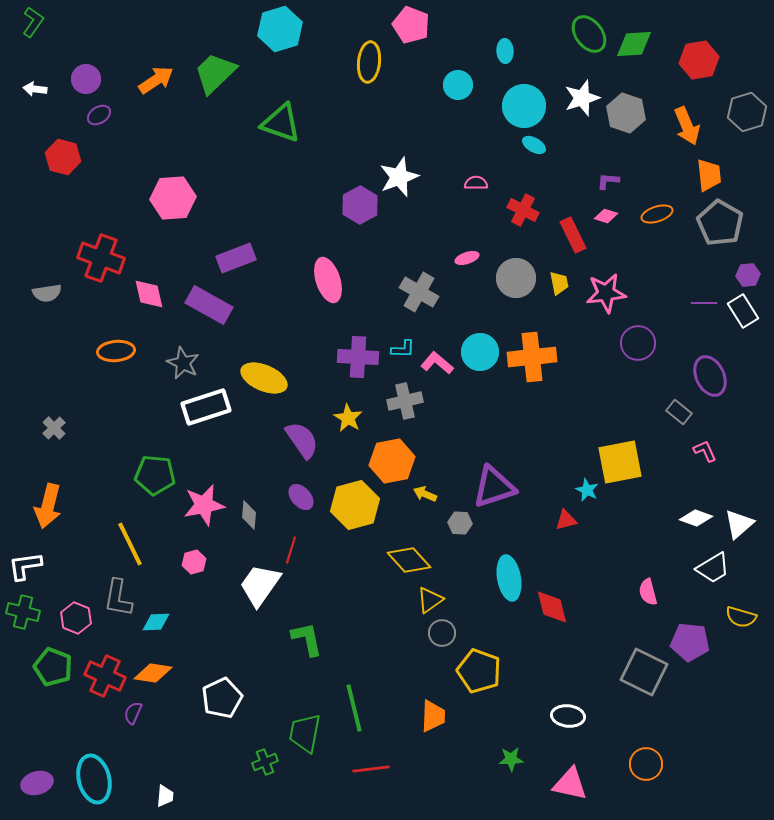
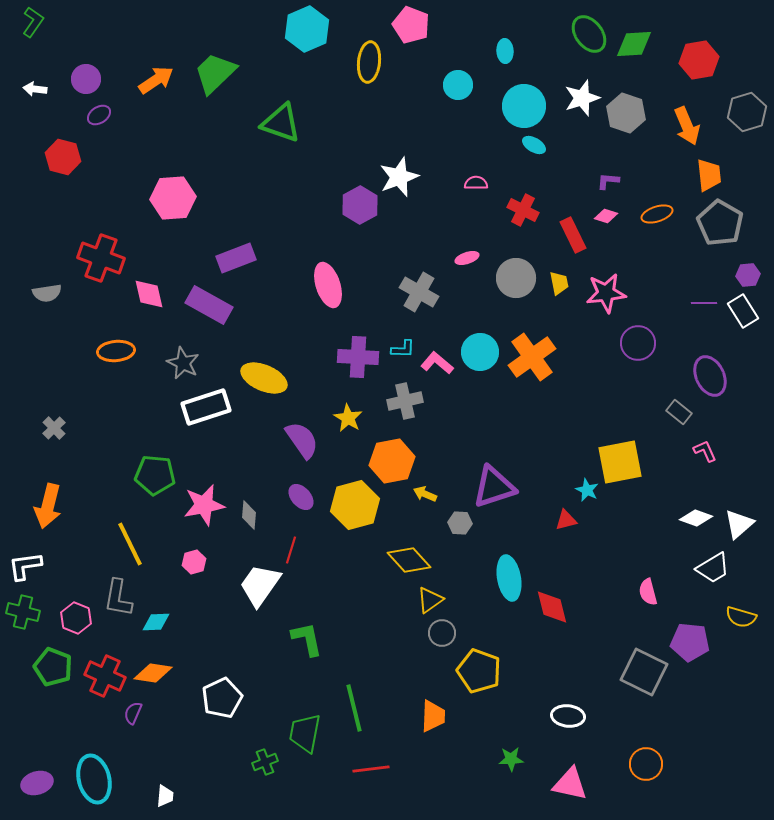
cyan hexagon at (280, 29): moved 27 px right; rotated 6 degrees counterclockwise
pink ellipse at (328, 280): moved 5 px down
orange cross at (532, 357): rotated 30 degrees counterclockwise
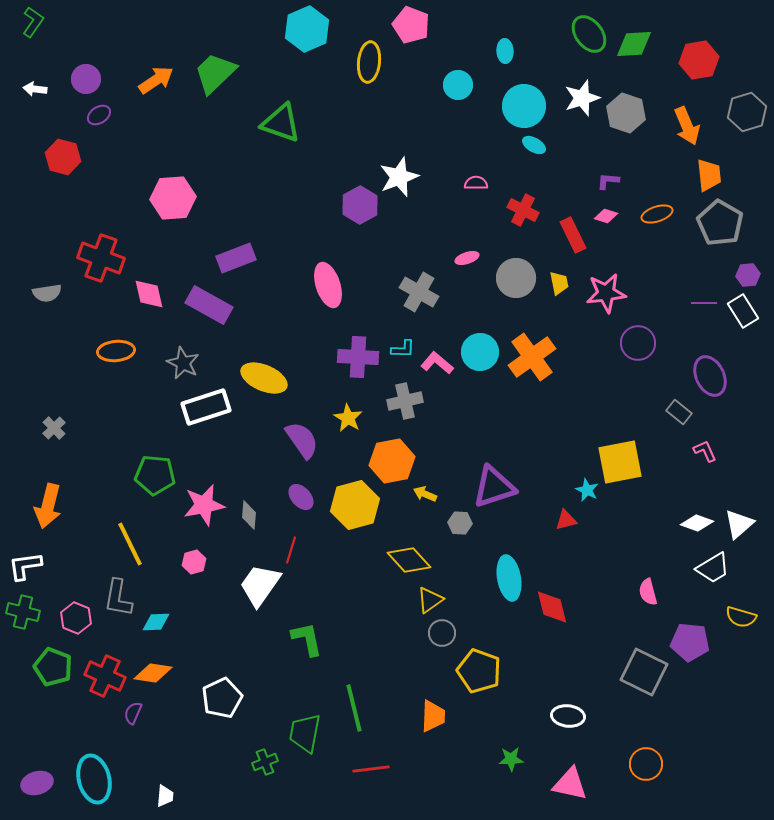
white diamond at (696, 518): moved 1 px right, 5 px down
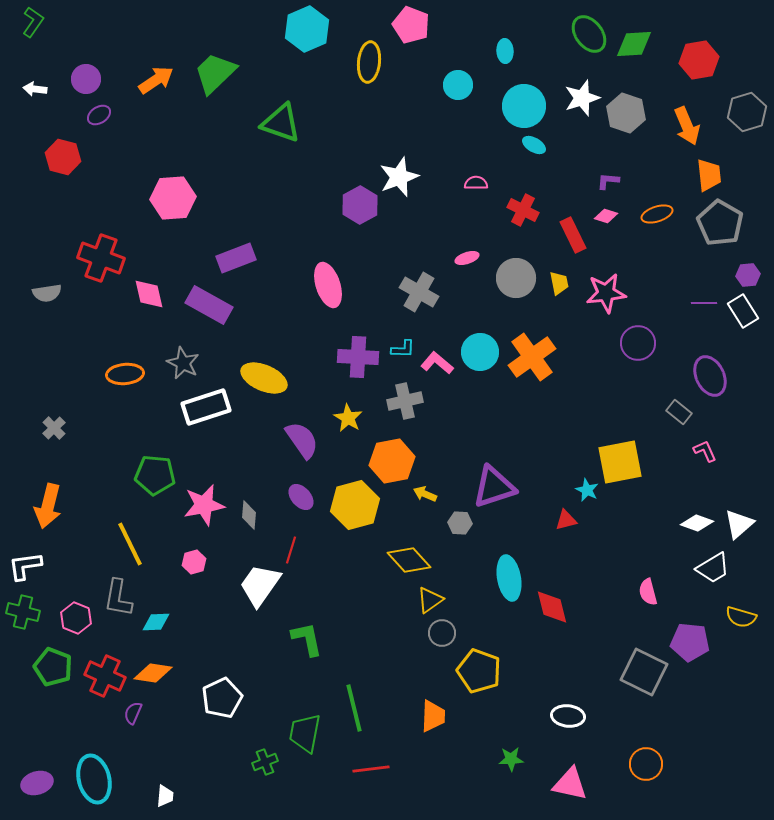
orange ellipse at (116, 351): moved 9 px right, 23 px down
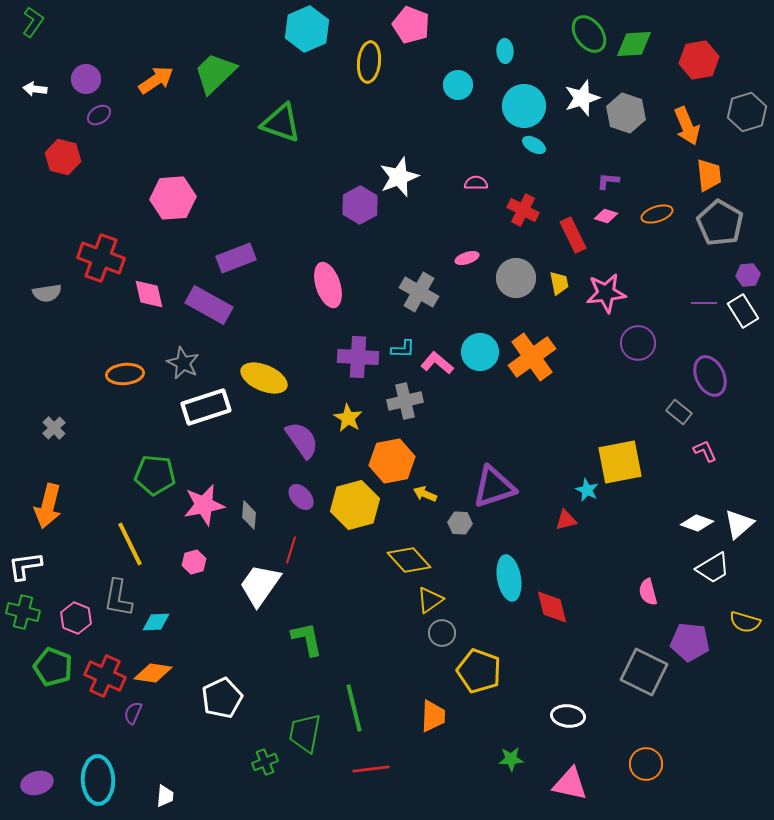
yellow semicircle at (741, 617): moved 4 px right, 5 px down
cyan ellipse at (94, 779): moved 4 px right, 1 px down; rotated 12 degrees clockwise
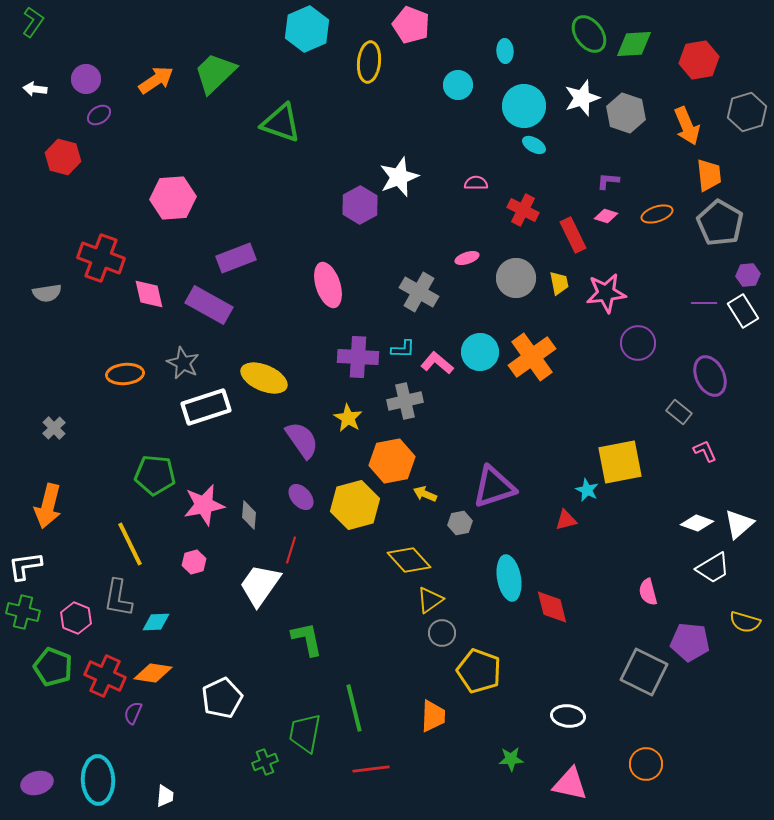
gray hexagon at (460, 523): rotated 15 degrees counterclockwise
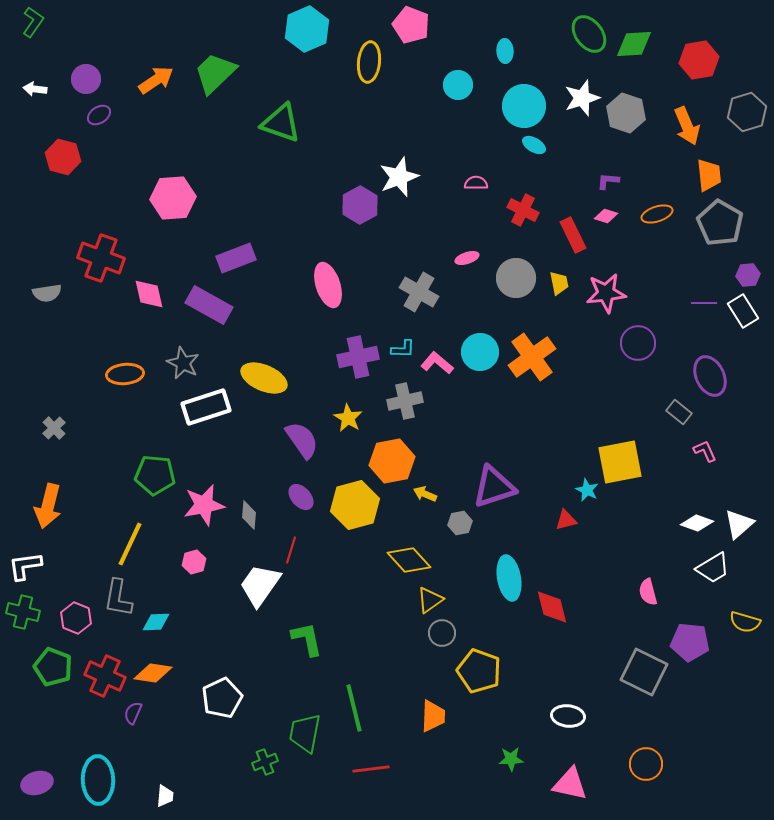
purple cross at (358, 357): rotated 15 degrees counterclockwise
yellow line at (130, 544): rotated 51 degrees clockwise
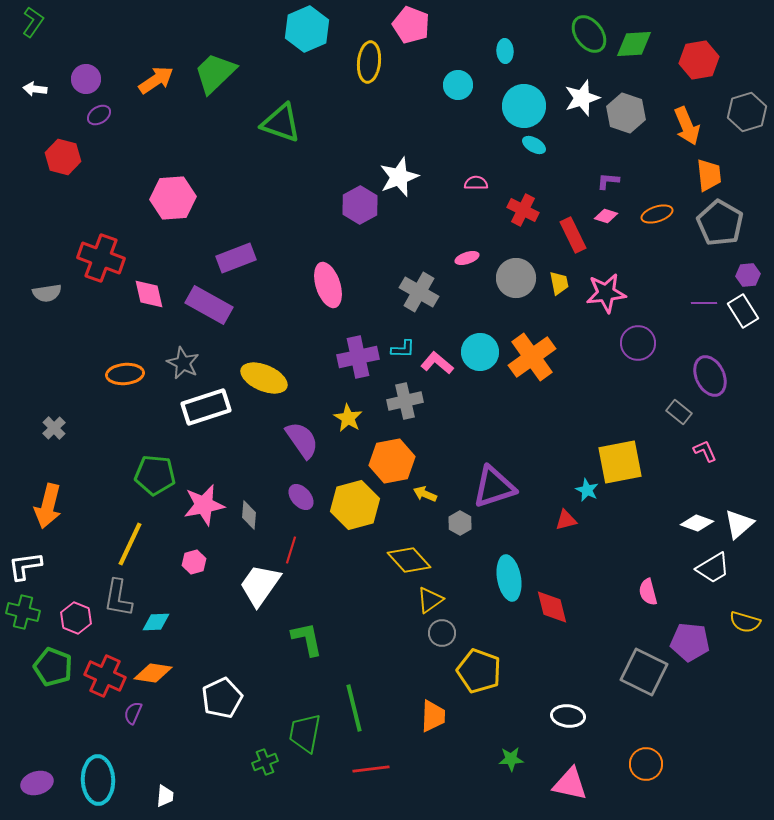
gray hexagon at (460, 523): rotated 20 degrees counterclockwise
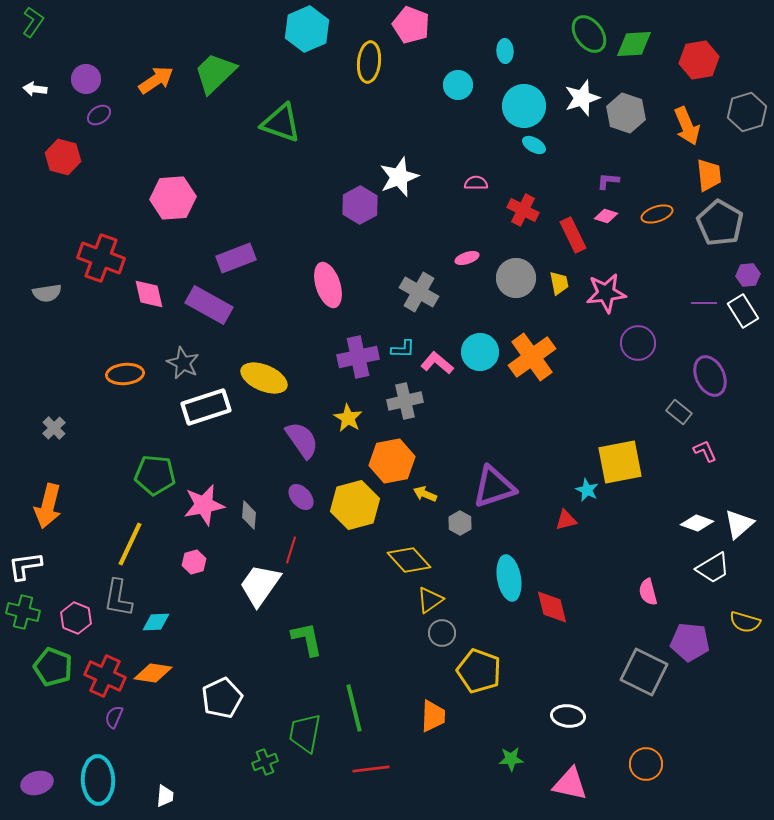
purple semicircle at (133, 713): moved 19 px left, 4 px down
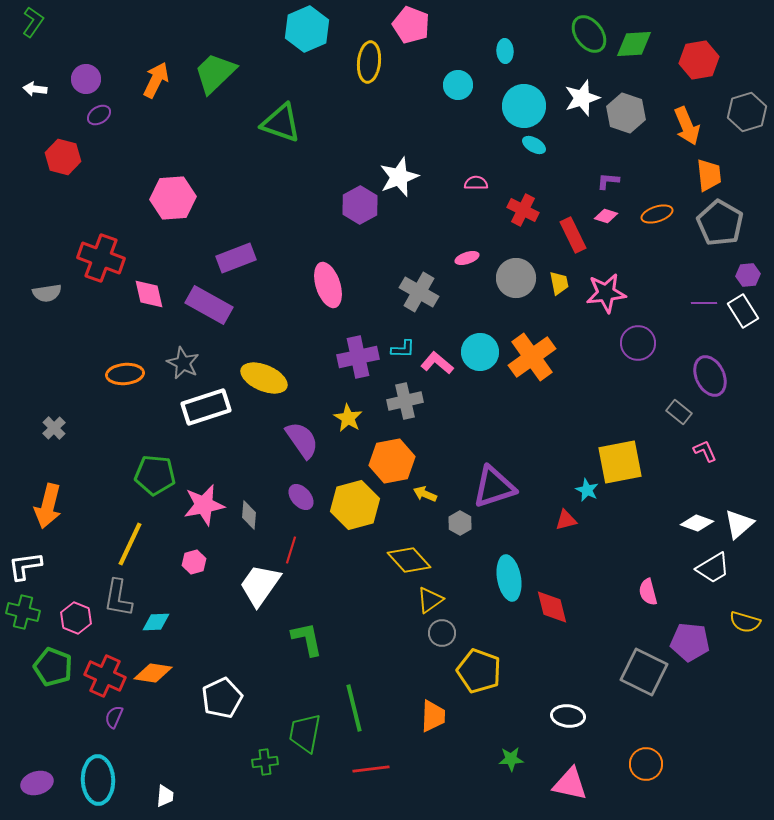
orange arrow at (156, 80): rotated 30 degrees counterclockwise
green cross at (265, 762): rotated 15 degrees clockwise
